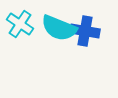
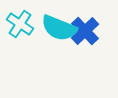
blue cross: rotated 36 degrees clockwise
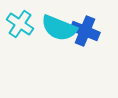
blue cross: rotated 24 degrees counterclockwise
